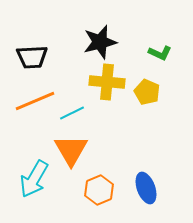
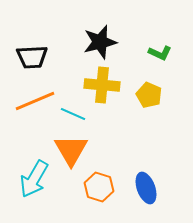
yellow cross: moved 5 px left, 3 px down
yellow pentagon: moved 2 px right, 3 px down
cyan line: moved 1 px right, 1 px down; rotated 50 degrees clockwise
orange hexagon: moved 3 px up; rotated 20 degrees counterclockwise
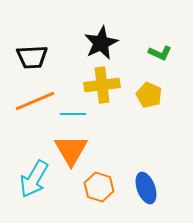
black star: moved 1 px right, 1 px down; rotated 12 degrees counterclockwise
yellow cross: rotated 12 degrees counterclockwise
cyan line: rotated 25 degrees counterclockwise
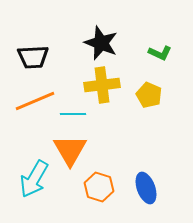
black star: rotated 24 degrees counterclockwise
black trapezoid: moved 1 px right
orange triangle: moved 1 px left
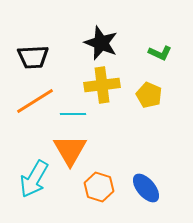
orange line: rotated 9 degrees counterclockwise
blue ellipse: rotated 20 degrees counterclockwise
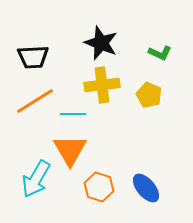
cyan arrow: moved 2 px right
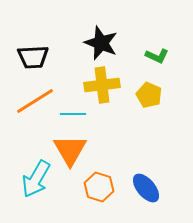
green L-shape: moved 3 px left, 3 px down
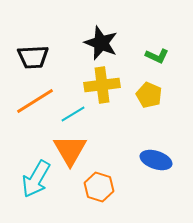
cyan line: rotated 30 degrees counterclockwise
blue ellipse: moved 10 px right, 28 px up; rotated 32 degrees counterclockwise
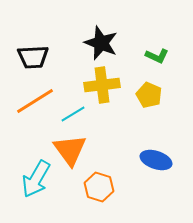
orange triangle: rotated 6 degrees counterclockwise
